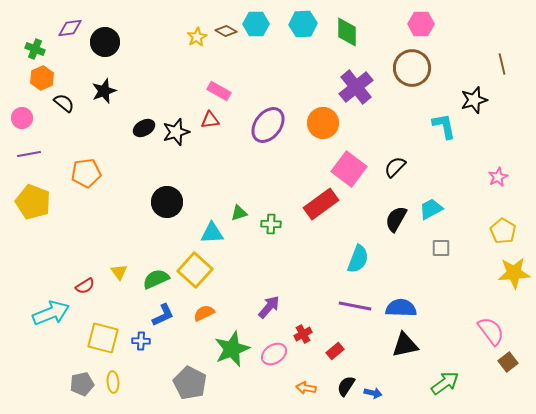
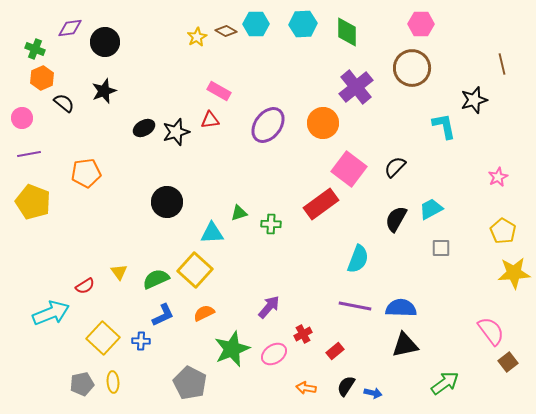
yellow square at (103, 338): rotated 28 degrees clockwise
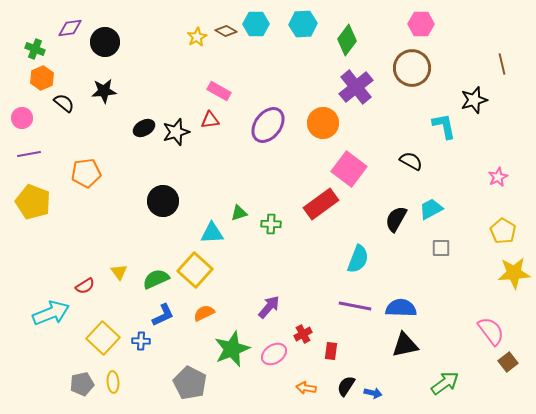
green diamond at (347, 32): moved 8 px down; rotated 36 degrees clockwise
black star at (104, 91): rotated 15 degrees clockwise
black semicircle at (395, 167): moved 16 px right, 6 px up; rotated 75 degrees clockwise
black circle at (167, 202): moved 4 px left, 1 px up
red rectangle at (335, 351): moved 4 px left; rotated 42 degrees counterclockwise
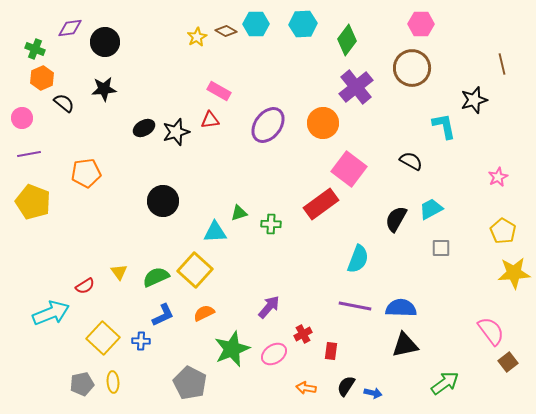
black star at (104, 91): moved 2 px up
cyan triangle at (212, 233): moved 3 px right, 1 px up
green semicircle at (156, 279): moved 2 px up
